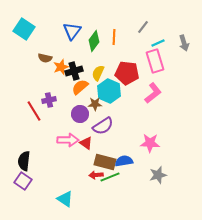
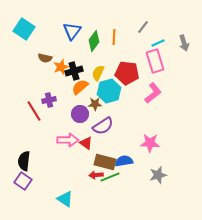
cyan hexagon: rotated 20 degrees clockwise
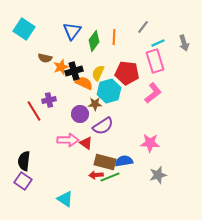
orange semicircle: moved 4 px right, 4 px up; rotated 66 degrees clockwise
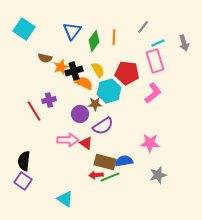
yellow semicircle: moved 3 px up; rotated 126 degrees clockwise
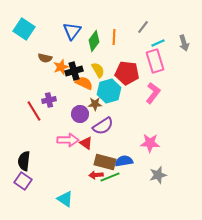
pink L-shape: rotated 15 degrees counterclockwise
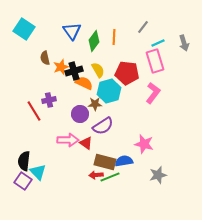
blue triangle: rotated 12 degrees counterclockwise
brown semicircle: rotated 64 degrees clockwise
pink star: moved 6 px left, 1 px down; rotated 12 degrees clockwise
cyan triangle: moved 27 px left, 27 px up; rotated 12 degrees clockwise
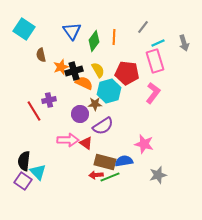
brown semicircle: moved 4 px left, 3 px up
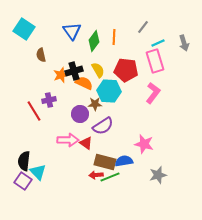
orange star: moved 8 px down
red pentagon: moved 1 px left, 3 px up
cyan hexagon: rotated 20 degrees clockwise
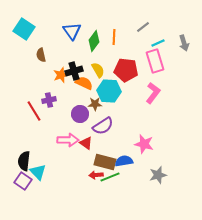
gray line: rotated 16 degrees clockwise
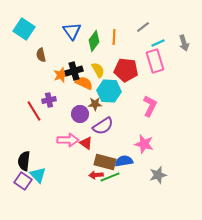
pink L-shape: moved 3 px left, 13 px down; rotated 10 degrees counterclockwise
cyan triangle: moved 3 px down
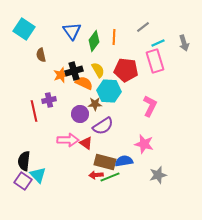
red line: rotated 20 degrees clockwise
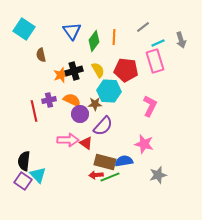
gray arrow: moved 3 px left, 3 px up
orange semicircle: moved 12 px left, 17 px down
purple semicircle: rotated 15 degrees counterclockwise
